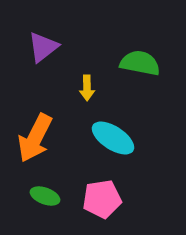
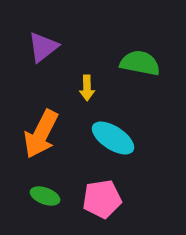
orange arrow: moved 6 px right, 4 px up
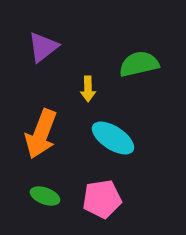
green semicircle: moved 1 px left, 1 px down; rotated 24 degrees counterclockwise
yellow arrow: moved 1 px right, 1 px down
orange arrow: rotated 6 degrees counterclockwise
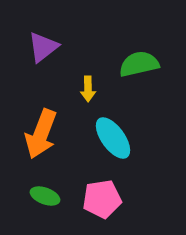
cyan ellipse: rotated 21 degrees clockwise
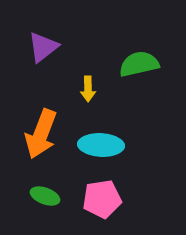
cyan ellipse: moved 12 px left, 7 px down; rotated 51 degrees counterclockwise
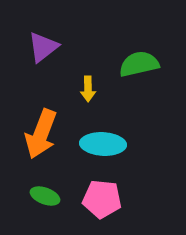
cyan ellipse: moved 2 px right, 1 px up
pink pentagon: rotated 15 degrees clockwise
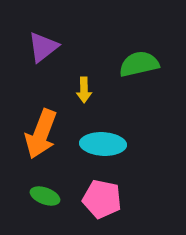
yellow arrow: moved 4 px left, 1 px down
pink pentagon: rotated 6 degrees clockwise
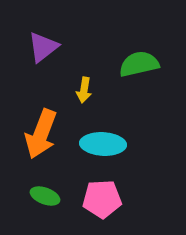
yellow arrow: rotated 10 degrees clockwise
pink pentagon: rotated 15 degrees counterclockwise
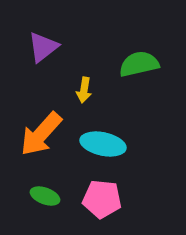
orange arrow: rotated 21 degrees clockwise
cyan ellipse: rotated 9 degrees clockwise
pink pentagon: rotated 9 degrees clockwise
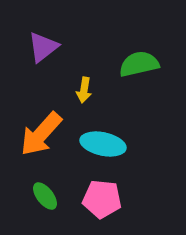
green ellipse: rotated 32 degrees clockwise
